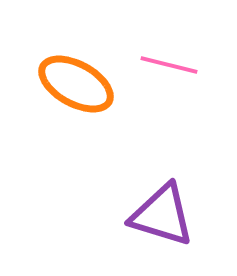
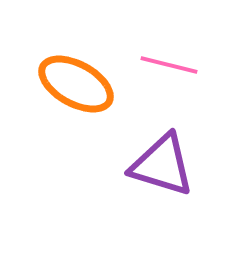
purple triangle: moved 50 px up
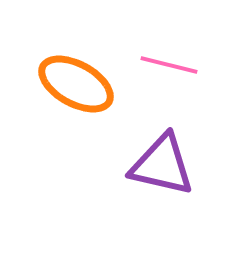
purple triangle: rotated 4 degrees counterclockwise
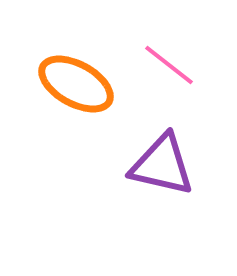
pink line: rotated 24 degrees clockwise
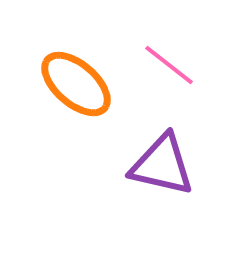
orange ellipse: rotated 12 degrees clockwise
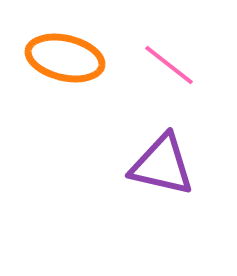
orange ellipse: moved 11 px left, 26 px up; rotated 28 degrees counterclockwise
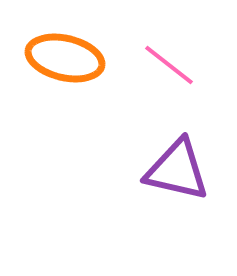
purple triangle: moved 15 px right, 5 px down
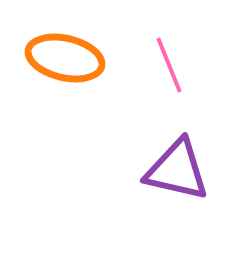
pink line: rotated 30 degrees clockwise
